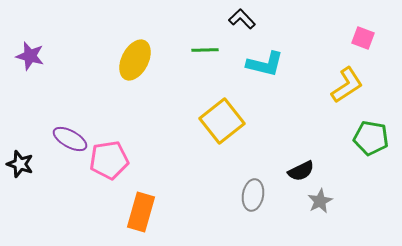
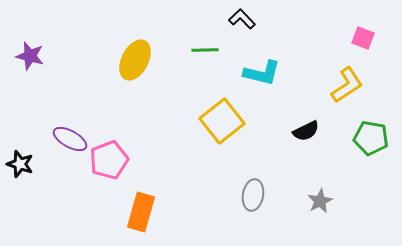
cyan L-shape: moved 3 px left, 9 px down
pink pentagon: rotated 12 degrees counterclockwise
black semicircle: moved 5 px right, 40 px up
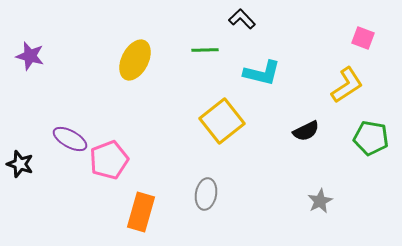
gray ellipse: moved 47 px left, 1 px up
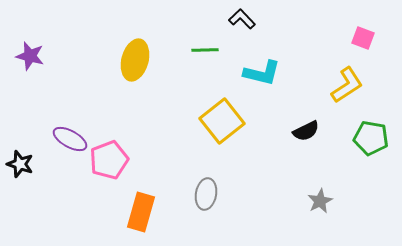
yellow ellipse: rotated 12 degrees counterclockwise
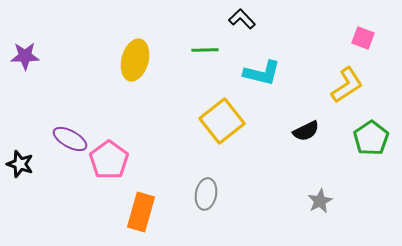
purple star: moved 5 px left; rotated 16 degrees counterclockwise
green pentagon: rotated 28 degrees clockwise
pink pentagon: rotated 15 degrees counterclockwise
